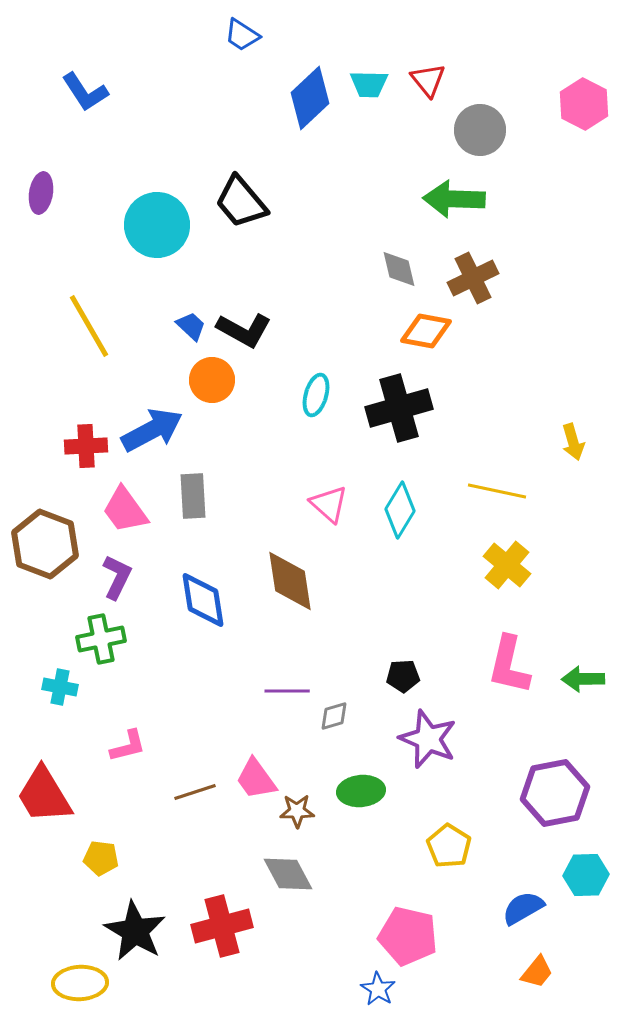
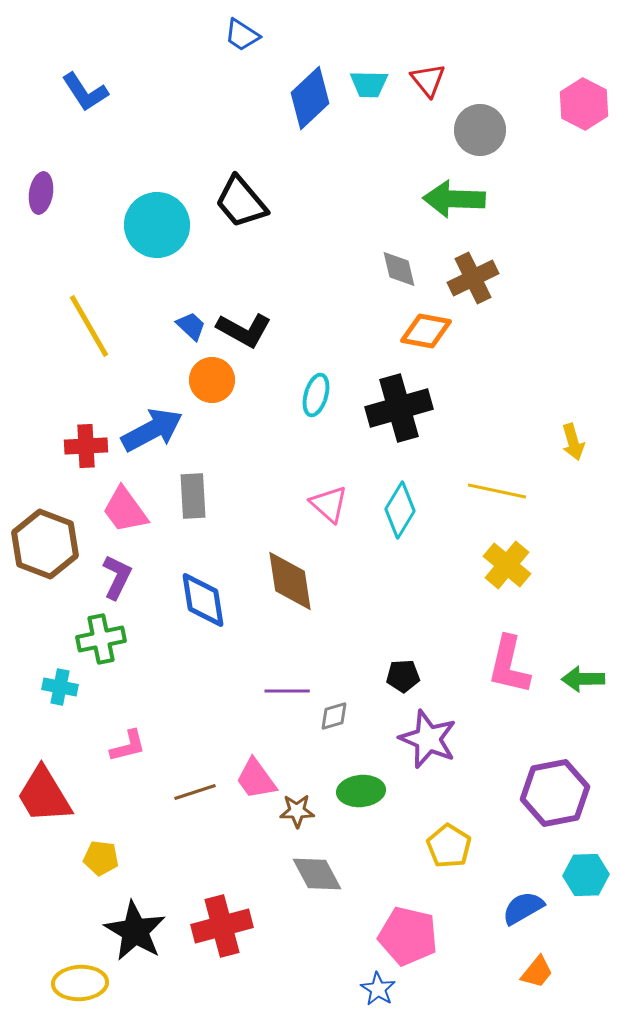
gray diamond at (288, 874): moved 29 px right
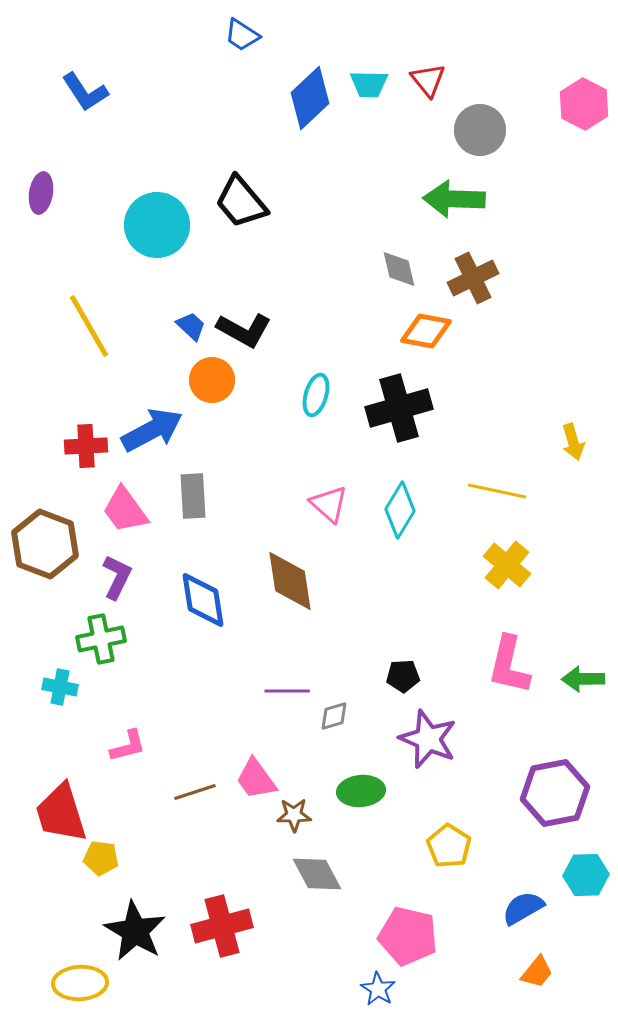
red trapezoid at (44, 795): moved 17 px right, 18 px down; rotated 14 degrees clockwise
brown star at (297, 811): moved 3 px left, 4 px down
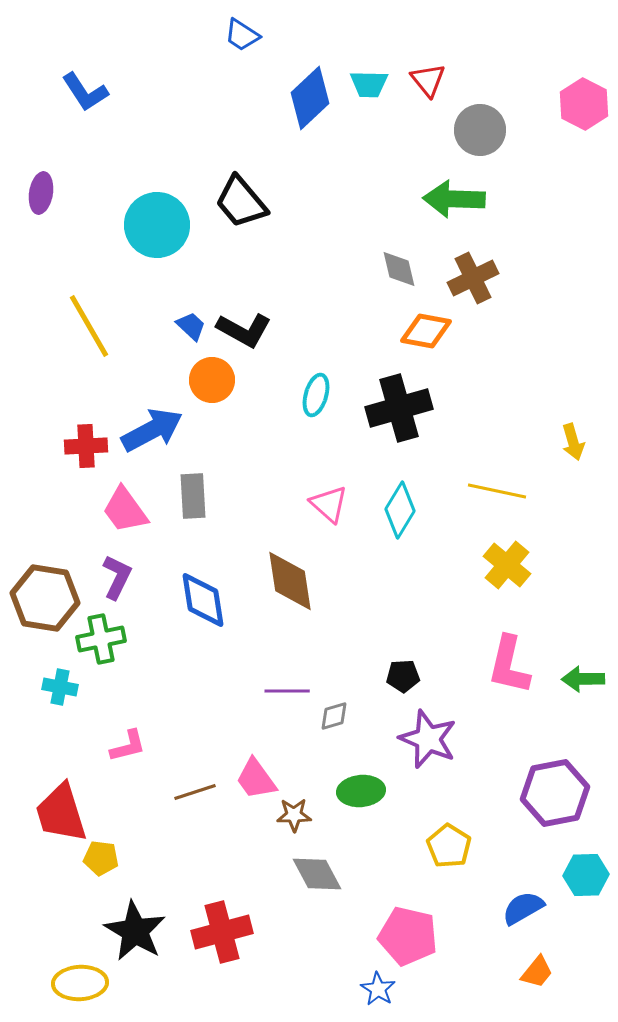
brown hexagon at (45, 544): moved 54 px down; rotated 12 degrees counterclockwise
red cross at (222, 926): moved 6 px down
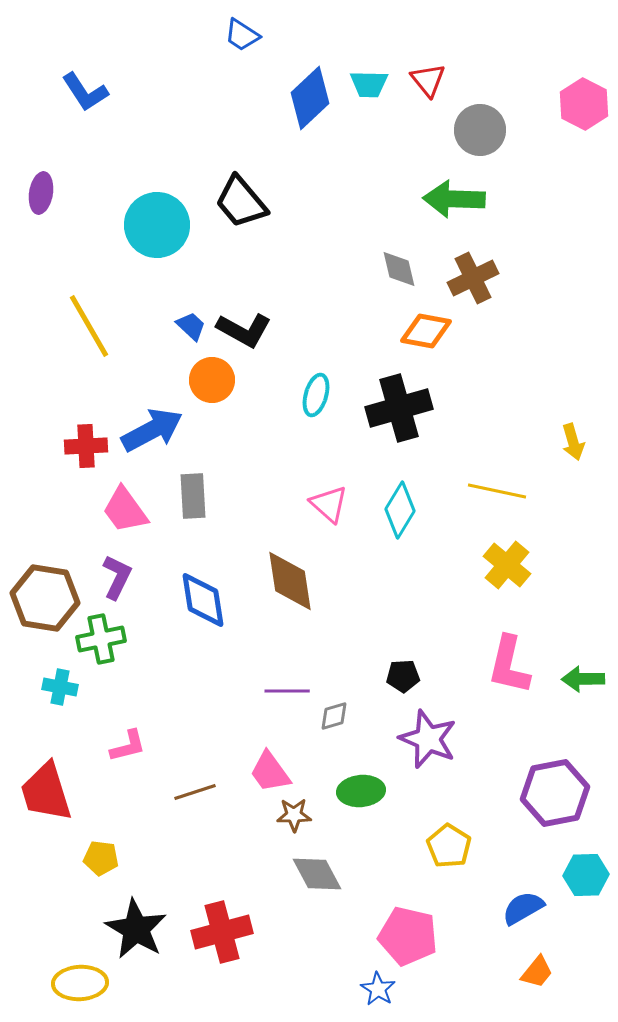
pink trapezoid at (256, 779): moved 14 px right, 7 px up
red trapezoid at (61, 813): moved 15 px left, 21 px up
black star at (135, 931): moved 1 px right, 2 px up
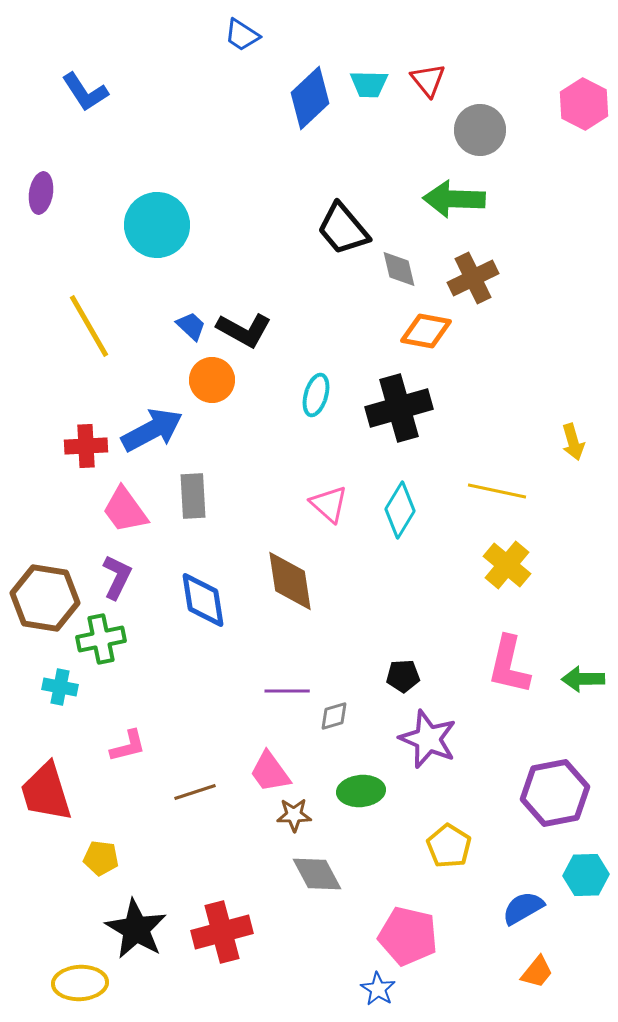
black trapezoid at (241, 202): moved 102 px right, 27 px down
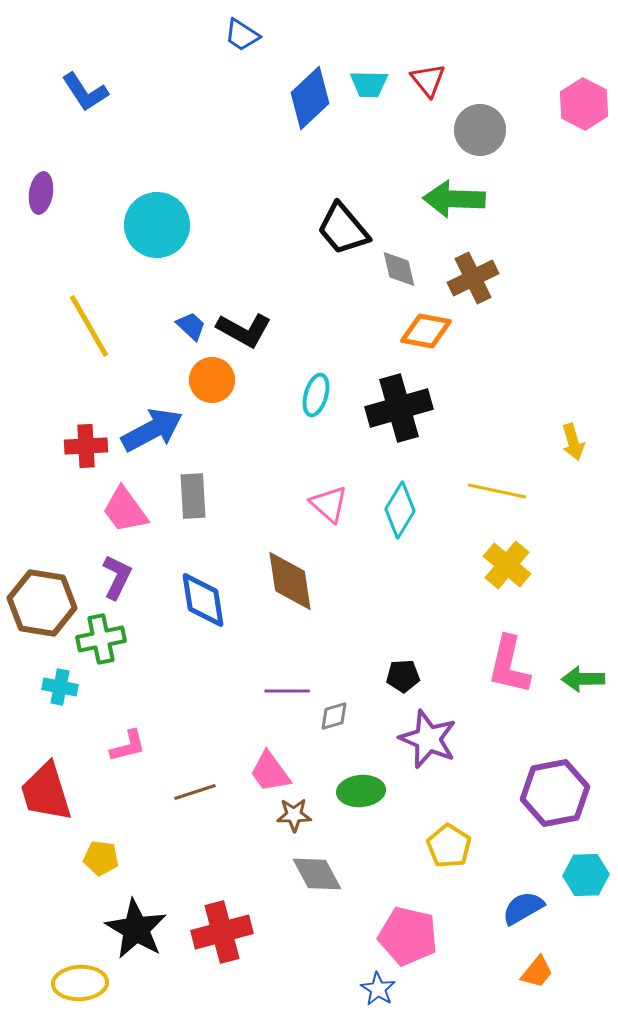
brown hexagon at (45, 598): moved 3 px left, 5 px down
